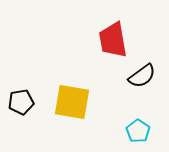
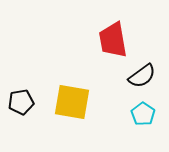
cyan pentagon: moved 5 px right, 17 px up
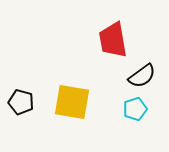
black pentagon: rotated 25 degrees clockwise
cyan pentagon: moved 8 px left, 5 px up; rotated 20 degrees clockwise
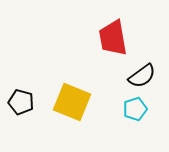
red trapezoid: moved 2 px up
yellow square: rotated 12 degrees clockwise
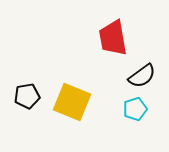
black pentagon: moved 6 px right, 6 px up; rotated 25 degrees counterclockwise
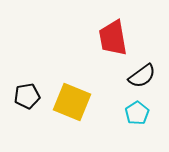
cyan pentagon: moved 2 px right, 4 px down; rotated 15 degrees counterclockwise
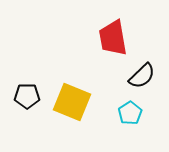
black semicircle: rotated 8 degrees counterclockwise
black pentagon: rotated 10 degrees clockwise
cyan pentagon: moved 7 px left
